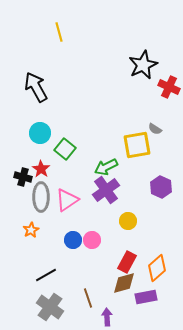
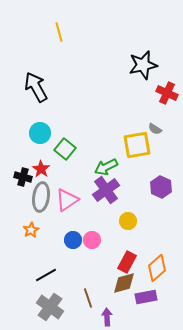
black star: rotated 12 degrees clockwise
red cross: moved 2 px left, 6 px down
gray ellipse: rotated 8 degrees clockwise
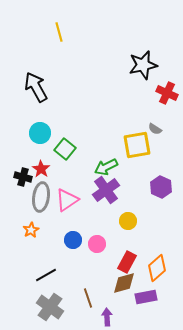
pink circle: moved 5 px right, 4 px down
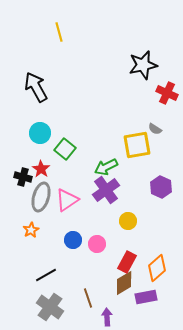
gray ellipse: rotated 8 degrees clockwise
brown diamond: rotated 15 degrees counterclockwise
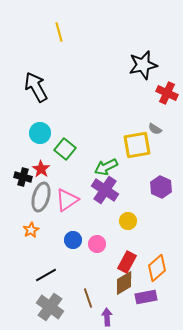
purple cross: moved 1 px left; rotated 20 degrees counterclockwise
